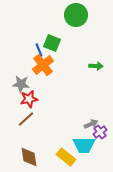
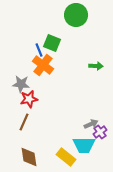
orange cross: rotated 15 degrees counterclockwise
brown line: moved 2 px left, 3 px down; rotated 24 degrees counterclockwise
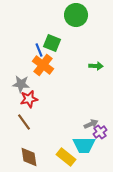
brown line: rotated 60 degrees counterclockwise
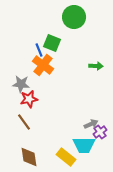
green circle: moved 2 px left, 2 px down
